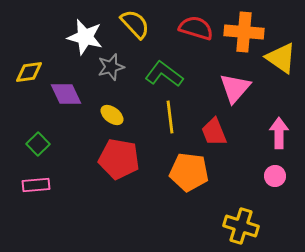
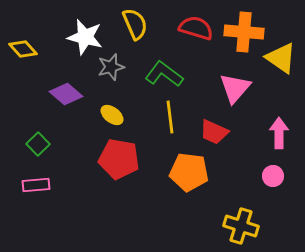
yellow semicircle: rotated 20 degrees clockwise
yellow diamond: moved 6 px left, 23 px up; rotated 56 degrees clockwise
purple diamond: rotated 24 degrees counterclockwise
red trapezoid: rotated 44 degrees counterclockwise
pink circle: moved 2 px left
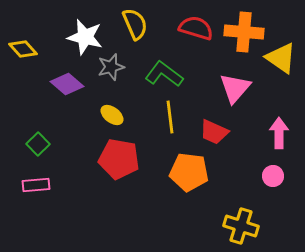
purple diamond: moved 1 px right, 10 px up
